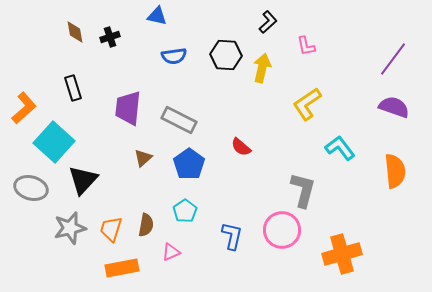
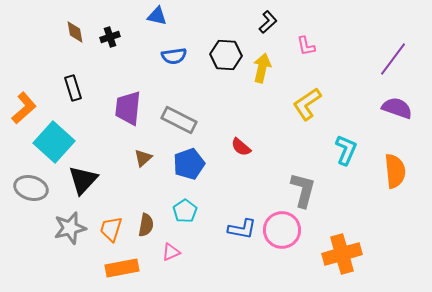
purple semicircle: moved 3 px right, 1 px down
cyan L-shape: moved 6 px right, 2 px down; rotated 60 degrees clockwise
blue pentagon: rotated 16 degrees clockwise
blue L-shape: moved 10 px right, 7 px up; rotated 88 degrees clockwise
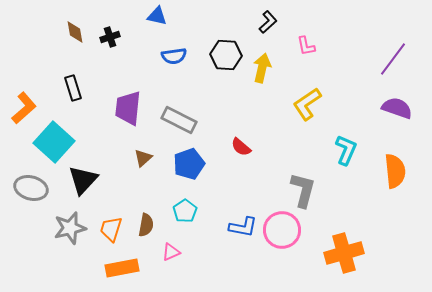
blue L-shape: moved 1 px right, 2 px up
orange cross: moved 2 px right, 1 px up
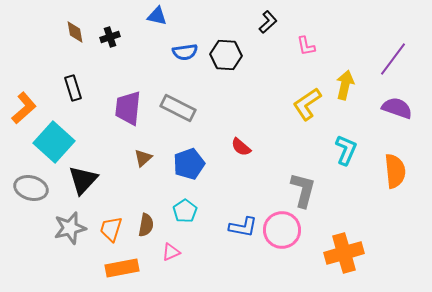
blue semicircle: moved 11 px right, 4 px up
yellow arrow: moved 83 px right, 17 px down
gray rectangle: moved 1 px left, 12 px up
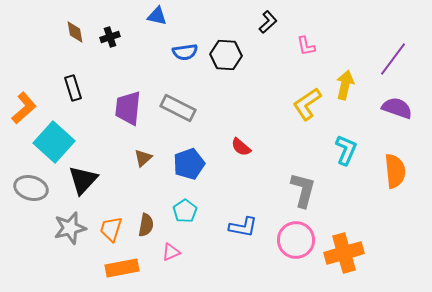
pink circle: moved 14 px right, 10 px down
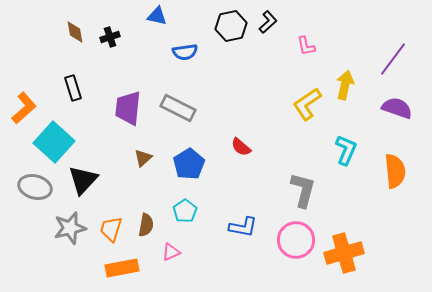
black hexagon: moved 5 px right, 29 px up; rotated 16 degrees counterclockwise
blue pentagon: rotated 12 degrees counterclockwise
gray ellipse: moved 4 px right, 1 px up
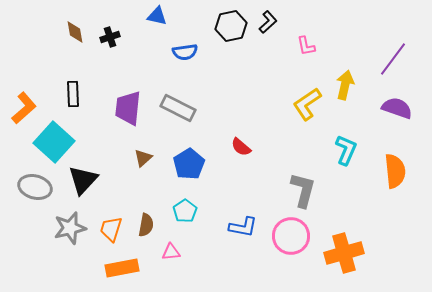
black rectangle: moved 6 px down; rotated 15 degrees clockwise
pink circle: moved 5 px left, 4 px up
pink triangle: rotated 18 degrees clockwise
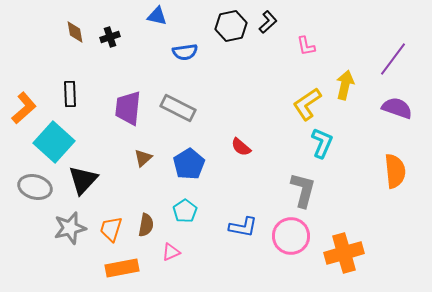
black rectangle: moved 3 px left
cyan L-shape: moved 24 px left, 7 px up
pink triangle: rotated 18 degrees counterclockwise
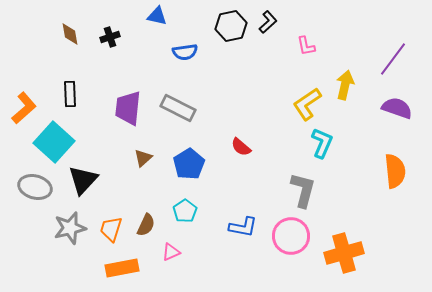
brown diamond: moved 5 px left, 2 px down
brown semicircle: rotated 15 degrees clockwise
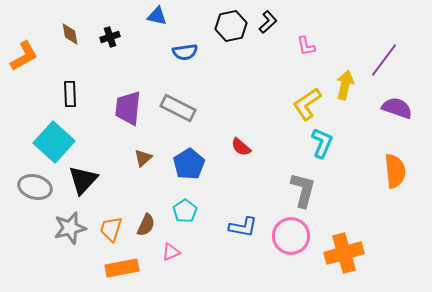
purple line: moved 9 px left, 1 px down
orange L-shape: moved 52 px up; rotated 12 degrees clockwise
